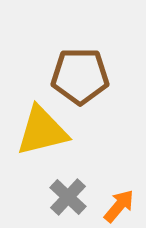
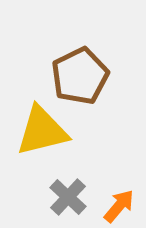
brown pentagon: rotated 26 degrees counterclockwise
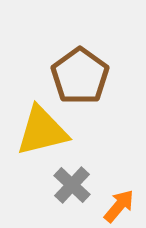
brown pentagon: rotated 10 degrees counterclockwise
gray cross: moved 4 px right, 12 px up
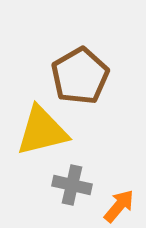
brown pentagon: rotated 6 degrees clockwise
gray cross: rotated 30 degrees counterclockwise
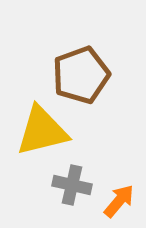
brown pentagon: moved 1 px right, 1 px up; rotated 10 degrees clockwise
orange arrow: moved 5 px up
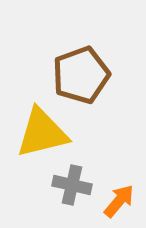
yellow triangle: moved 2 px down
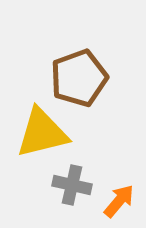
brown pentagon: moved 2 px left, 3 px down
